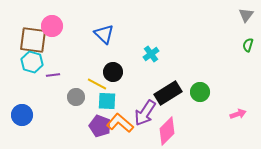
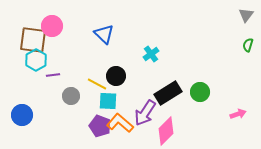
cyan hexagon: moved 4 px right, 2 px up; rotated 15 degrees clockwise
black circle: moved 3 px right, 4 px down
gray circle: moved 5 px left, 1 px up
cyan square: moved 1 px right
pink diamond: moved 1 px left
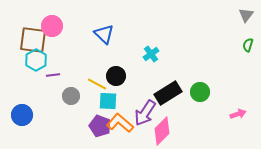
pink diamond: moved 4 px left
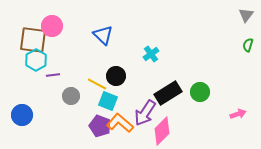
blue triangle: moved 1 px left, 1 px down
cyan square: rotated 18 degrees clockwise
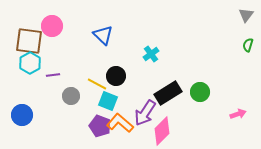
brown square: moved 4 px left, 1 px down
cyan hexagon: moved 6 px left, 3 px down
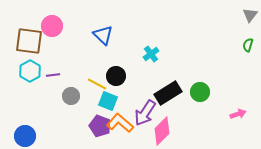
gray triangle: moved 4 px right
cyan hexagon: moved 8 px down
blue circle: moved 3 px right, 21 px down
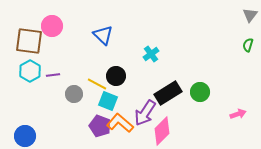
gray circle: moved 3 px right, 2 px up
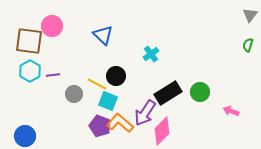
pink arrow: moved 7 px left, 3 px up; rotated 140 degrees counterclockwise
